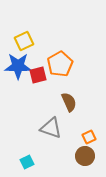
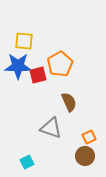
yellow square: rotated 30 degrees clockwise
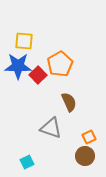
red square: rotated 30 degrees counterclockwise
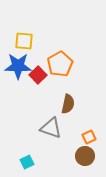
brown semicircle: moved 1 px left, 2 px down; rotated 36 degrees clockwise
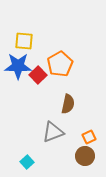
gray triangle: moved 2 px right, 4 px down; rotated 40 degrees counterclockwise
cyan square: rotated 16 degrees counterclockwise
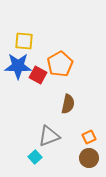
red square: rotated 18 degrees counterclockwise
gray triangle: moved 4 px left, 4 px down
brown circle: moved 4 px right, 2 px down
cyan square: moved 8 px right, 5 px up
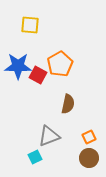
yellow square: moved 6 px right, 16 px up
cyan square: rotated 16 degrees clockwise
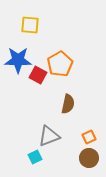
blue star: moved 6 px up
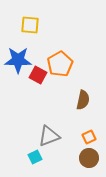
brown semicircle: moved 15 px right, 4 px up
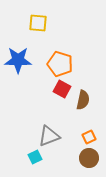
yellow square: moved 8 px right, 2 px up
orange pentagon: rotated 25 degrees counterclockwise
red square: moved 24 px right, 14 px down
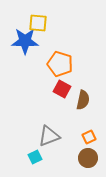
blue star: moved 7 px right, 19 px up
brown circle: moved 1 px left
